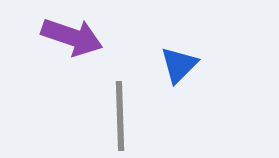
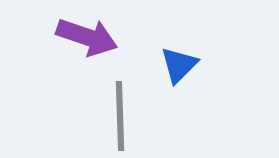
purple arrow: moved 15 px right
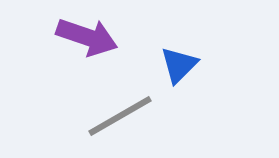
gray line: rotated 62 degrees clockwise
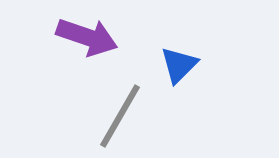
gray line: rotated 30 degrees counterclockwise
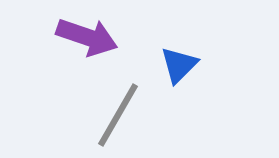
gray line: moved 2 px left, 1 px up
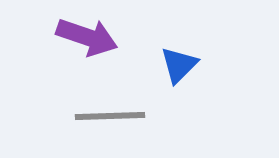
gray line: moved 8 px left, 1 px down; rotated 58 degrees clockwise
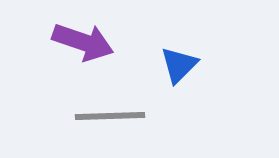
purple arrow: moved 4 px left, 5 px down
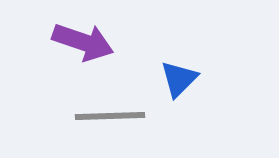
blue triangle: moved 14 px down
